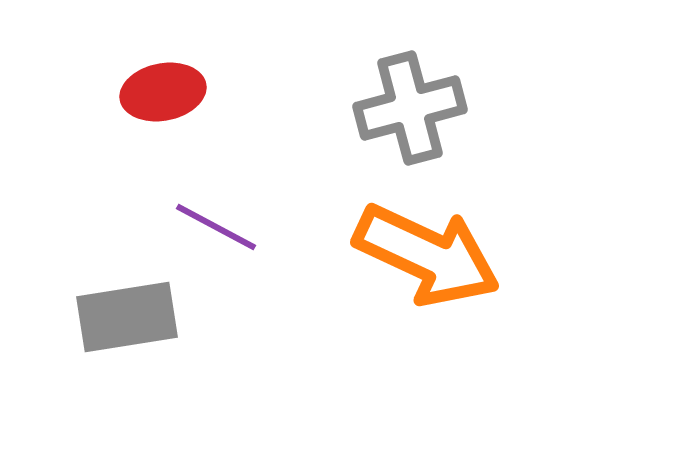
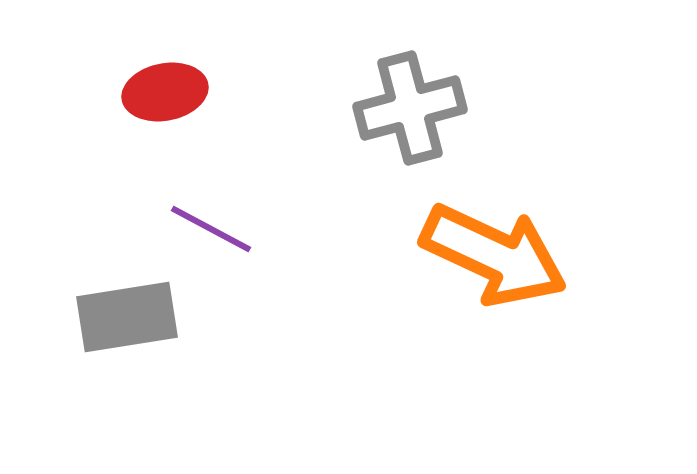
red ellipse: moved 2 px right
purple line: moved 5 px left, 2 px down
orange arrow: moved 67 px right
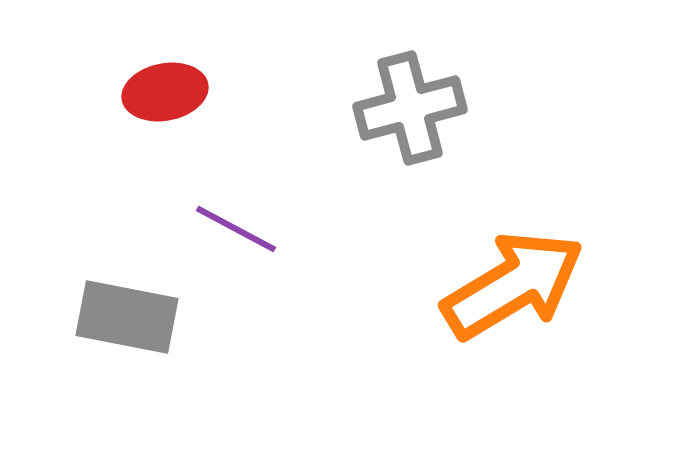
purple line: moved 25 px right
orange arrow: moved 19 px right, 30 px down; rotated 56 degrees counterclockwise
gray rectangle: rotated 20 degrees clockwise
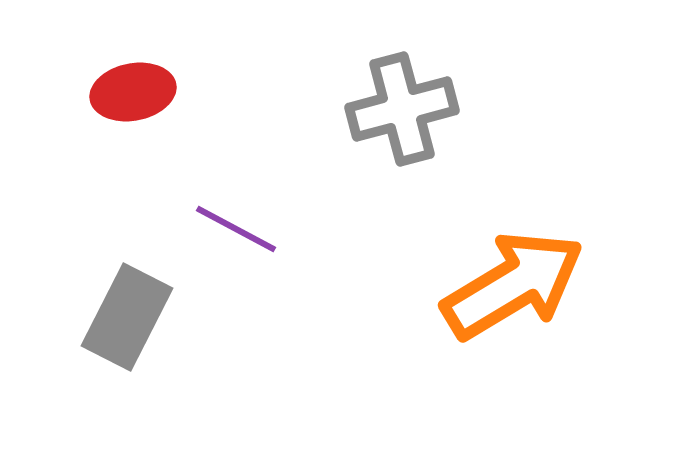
red ellipse: moved 32 px left
gray cross: moved 8 px left, 1 px down
gray rectangle: rotated 74 degrees counterclockwise
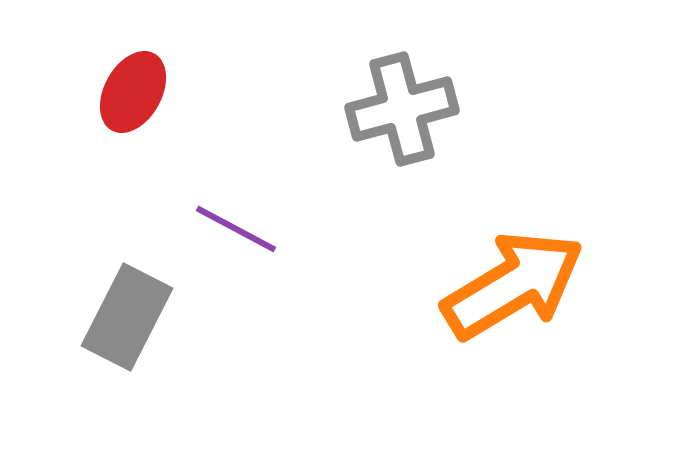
red ellipse: rotated 50 degrees counterclockwise
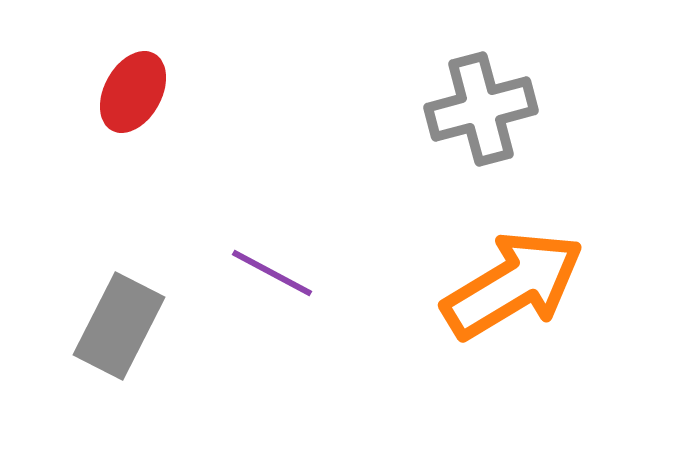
gray cross: moved 79 px right
purple line: moved 36 px right, 44 px down
gray rectangle: moved 8 px left, 9 px down
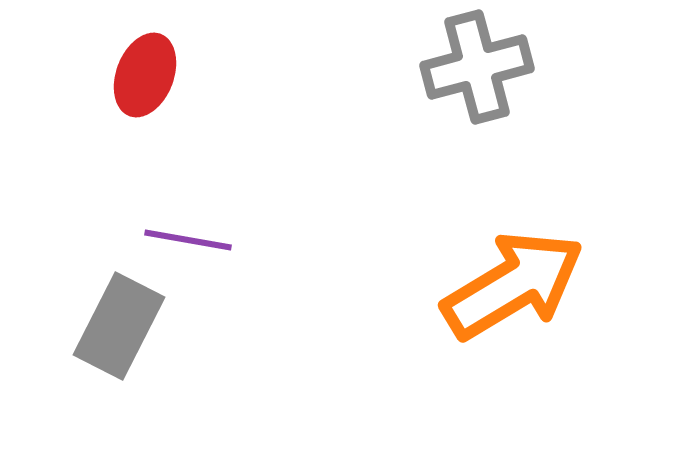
red ellipse: moved 12 px right, 17 px up; rotated 8 degrees counterclockwise
gray cross: moved 4 px left, 42 px up
purple line: moved 84 px left, 33 px up; rotated 18 degrees counterclockwise
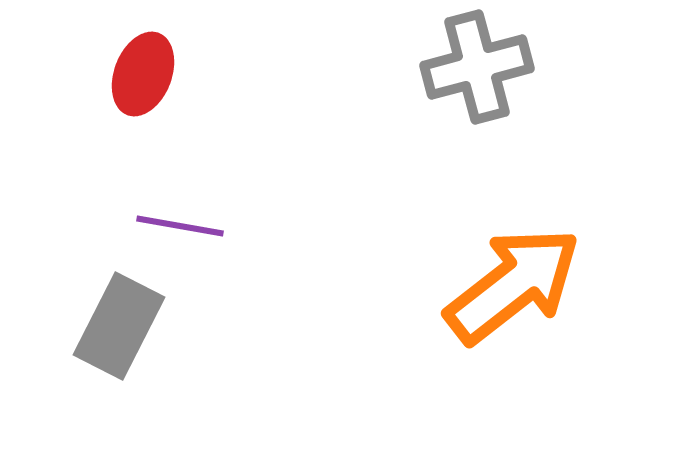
red ellipse: moved 2 px left, 1 px up
purple line: moved 8 px left, 14 px up
orange arrow: rotated 7 degrees counterclockwise
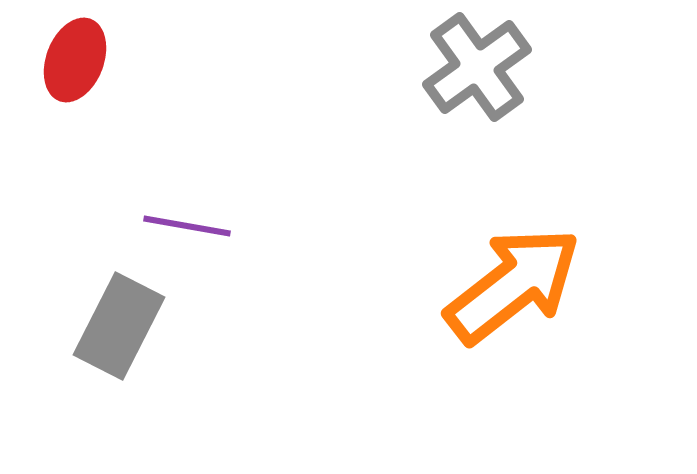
gray cross: rotated 21 degrees counterclockwise
red ellipse: moved 68 px left, 14 px up
purple line: moved 7 px right
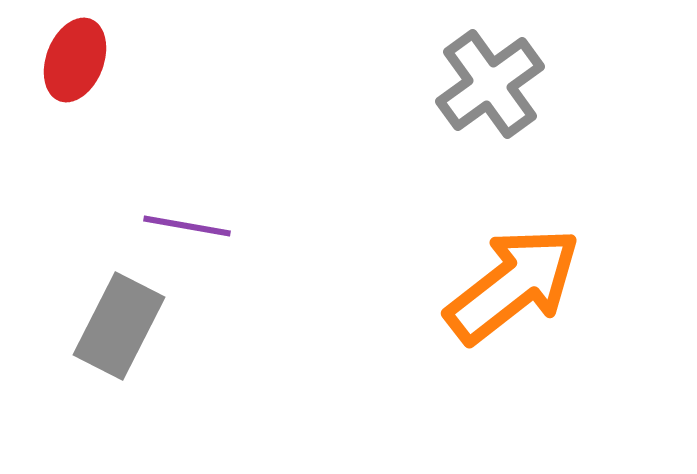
gray cross: moved 13 px right, 17 px down
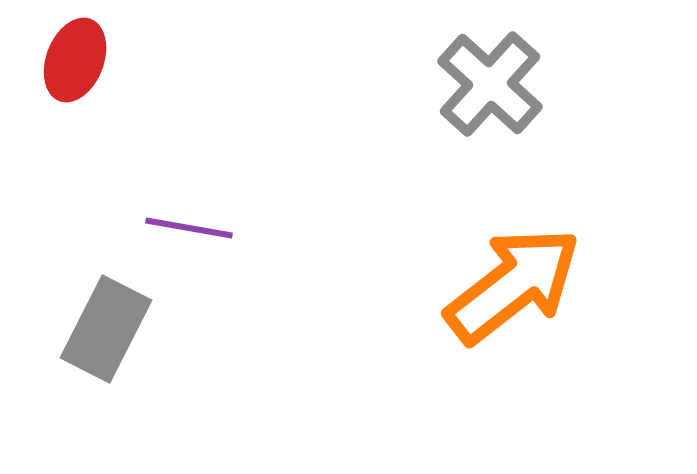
gray cross: rotated 12 degrees counterclockwise
purple line: moved 2 px right, 2 px down
gray rectangle: moved 13 px left, 3 px down
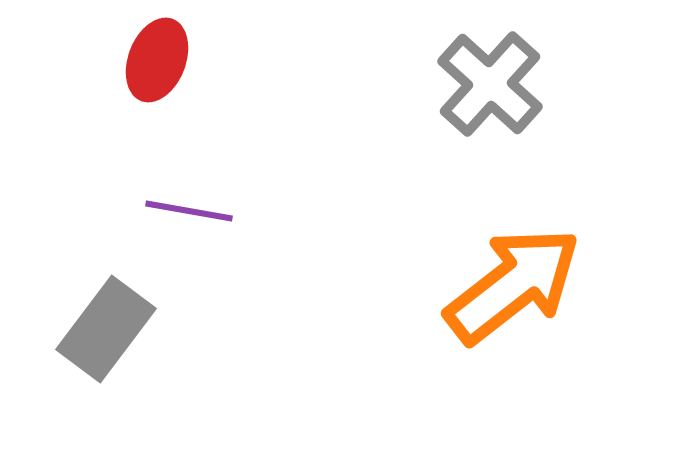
red ellipse: moved 82 px right
purple line: moved 17 px up
gray rectangle: rotated 10 degrees clockwise
